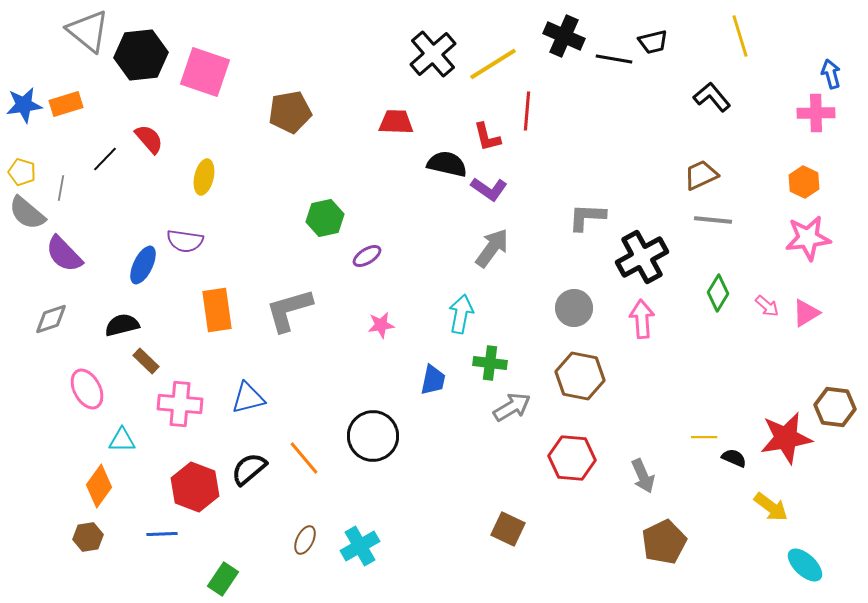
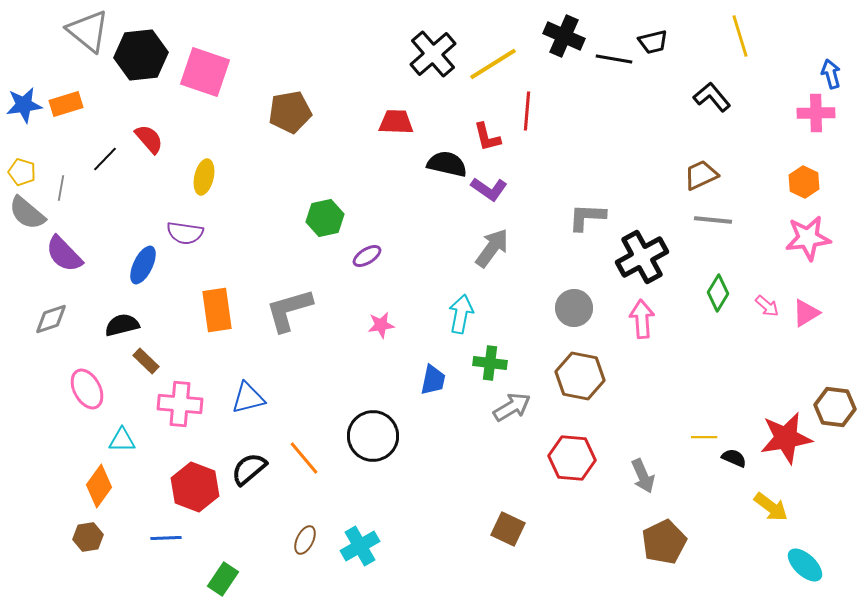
purple semicircle at (185, 241): moved 8 px up
blue line at (162, 534): moved 4 px right, 4 px down
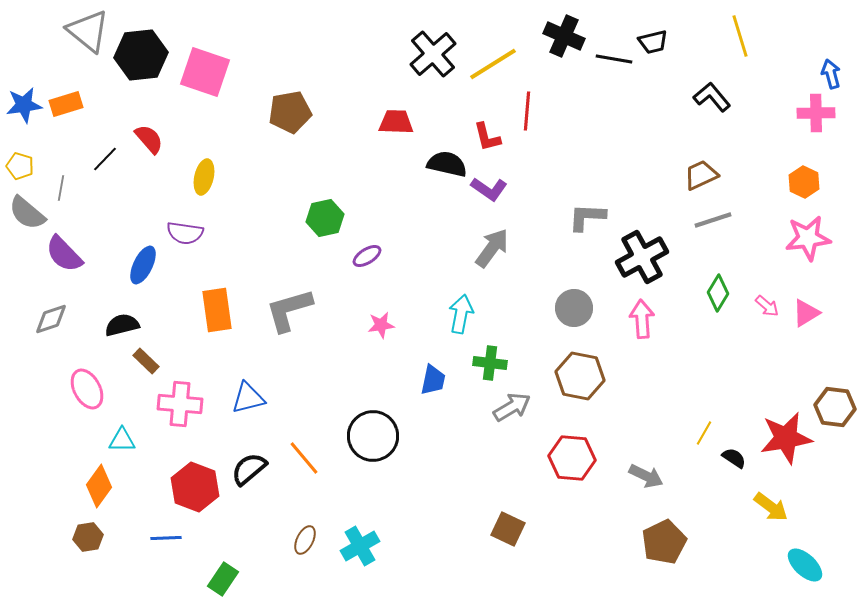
yellow pentagon at (22, 172): moved 2 px left, 6 px up
gray line at (713, 220): rotated 24 degrees counterclockwise
yellow line at (704, 437): moved 4 px up; rotated 60 degrees counterclockwise
black semicircle at (734, 458): rotated 10 degrees clockwise
gray arrow at (643, 476): moved 3 px right; rotated 40 degrees counterclockwise
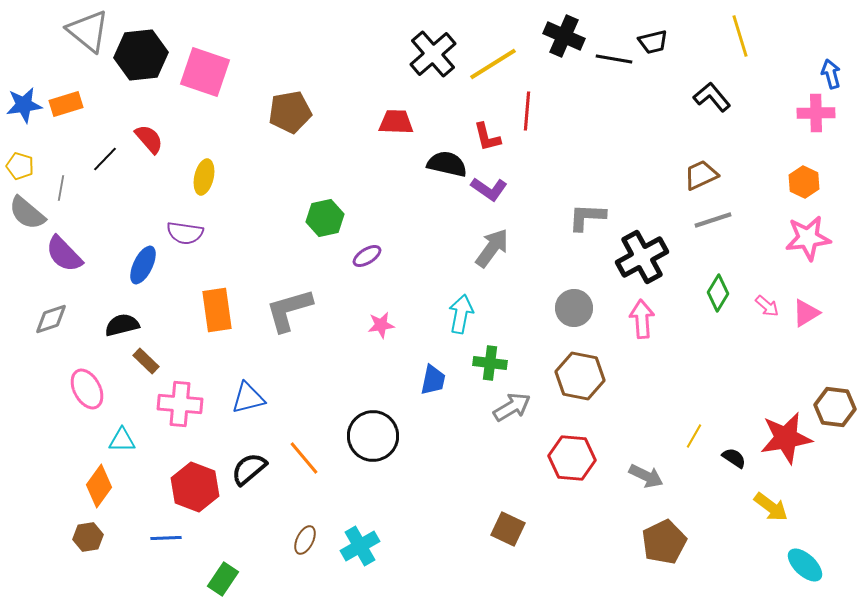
yellow line at (704, 433): moved 10 px left, 3 px down
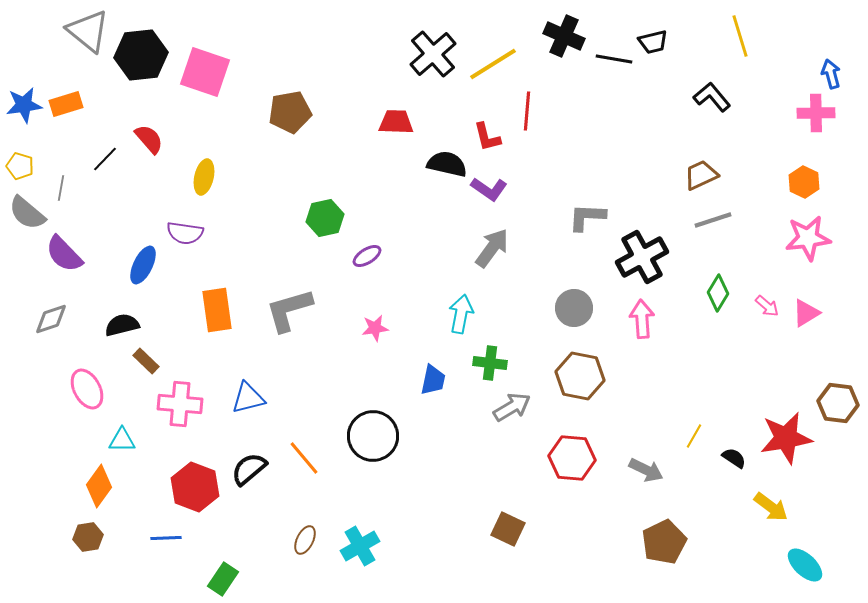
pink star at (381, 325): moved 6 px left, 3 px down
brown hexagon at (835, 407): moved 3 px right, 4 px up
gray arrow at (646, 476): moved 6 px up
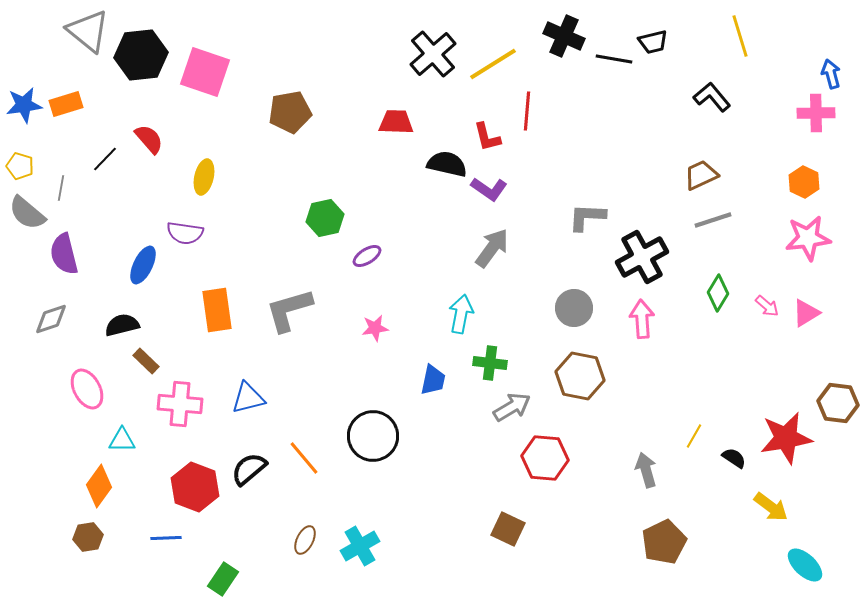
purple semicircle at (64, 254): rotated 30 degrees clockwise
red hexagon at (572, 458): moved 27 px left
gray arrow at (646, 470): rotated 132 degrees counterclockwise
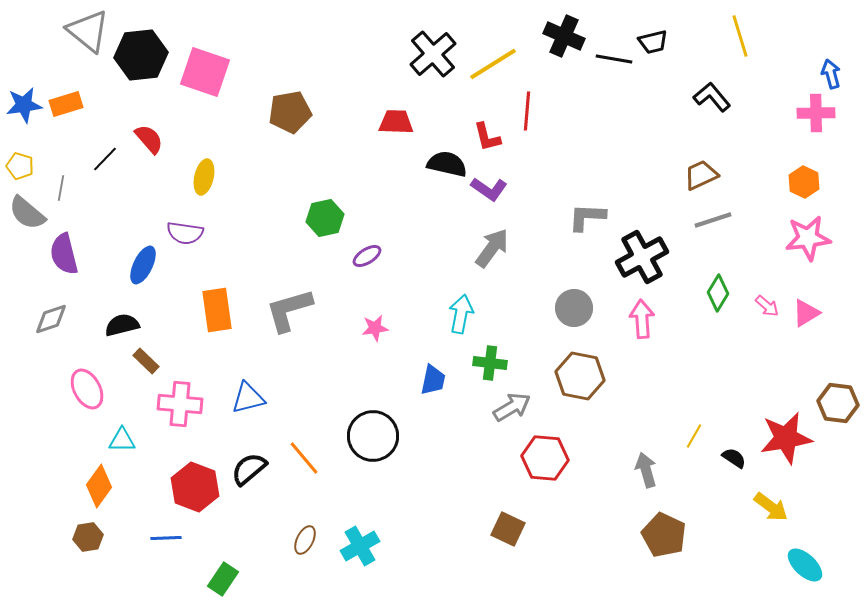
brown pentagon at (664, 542): moved 7 px up; rotated 21 degrees counterclockwise
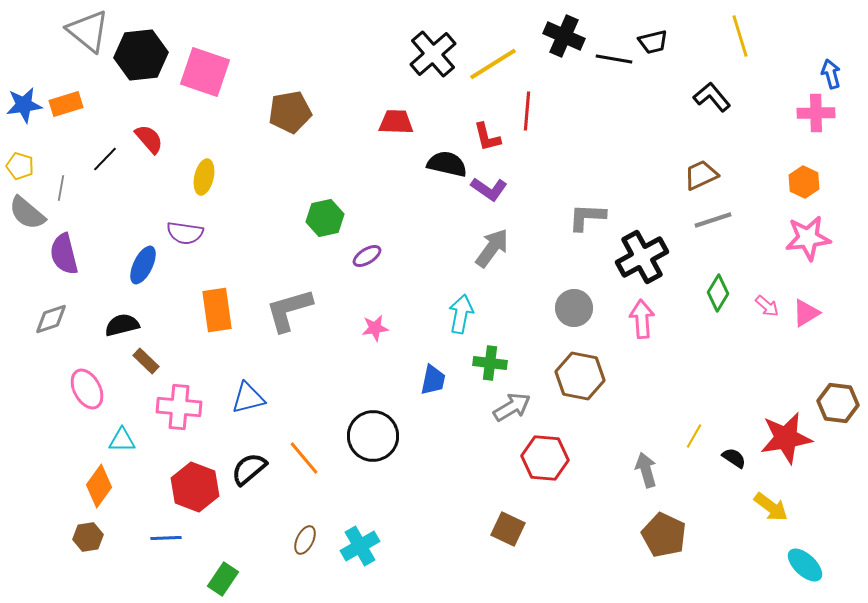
pink cross at (180, 404): moved 1 px left, 3 px down
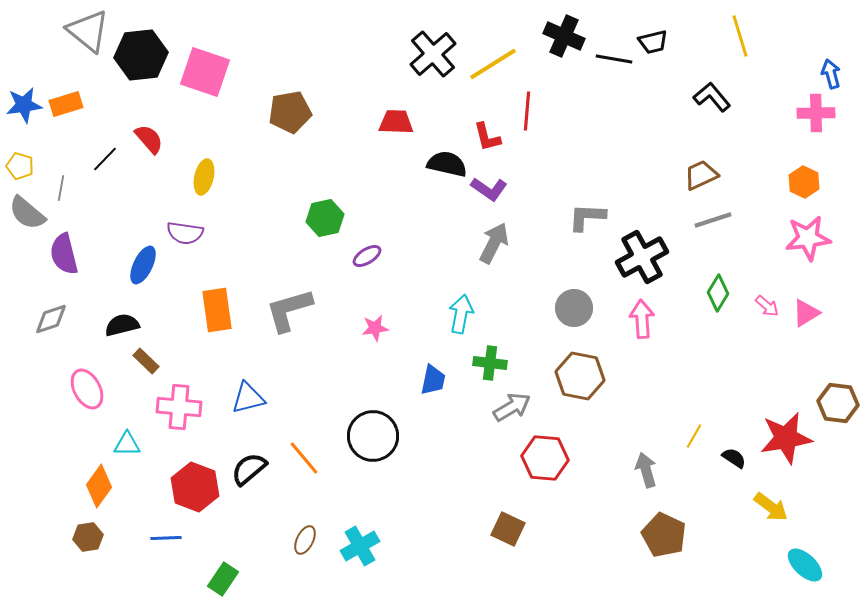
gray arrow at (492, 248): moved 2 px right, 5 px up; rotated 9 degrees counterclockwise
cyan triangle at (122, 440): moved 5 px right, 4 px down
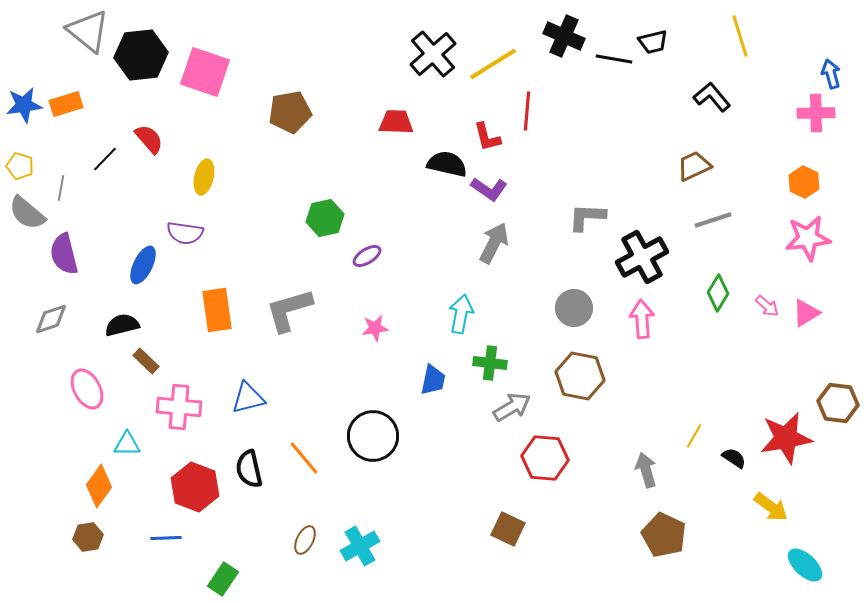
brown trapezoid at (701, 175): moved 7 px left, 9 px up
black semicircle at (249, 469): rotated 63 degrees counterclockwise
